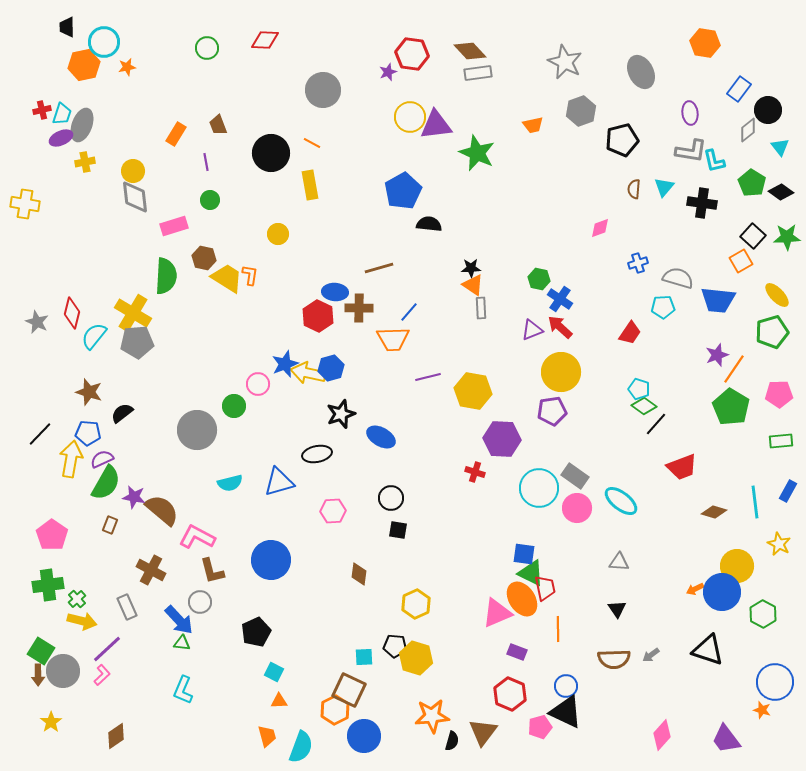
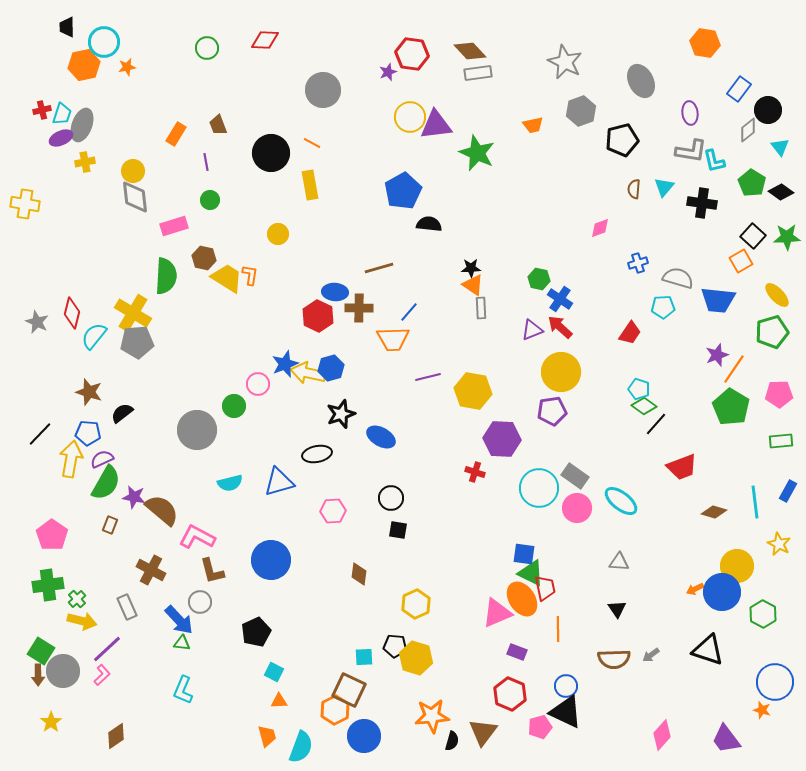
gray ellipse at (641, 72): moved 9 px down
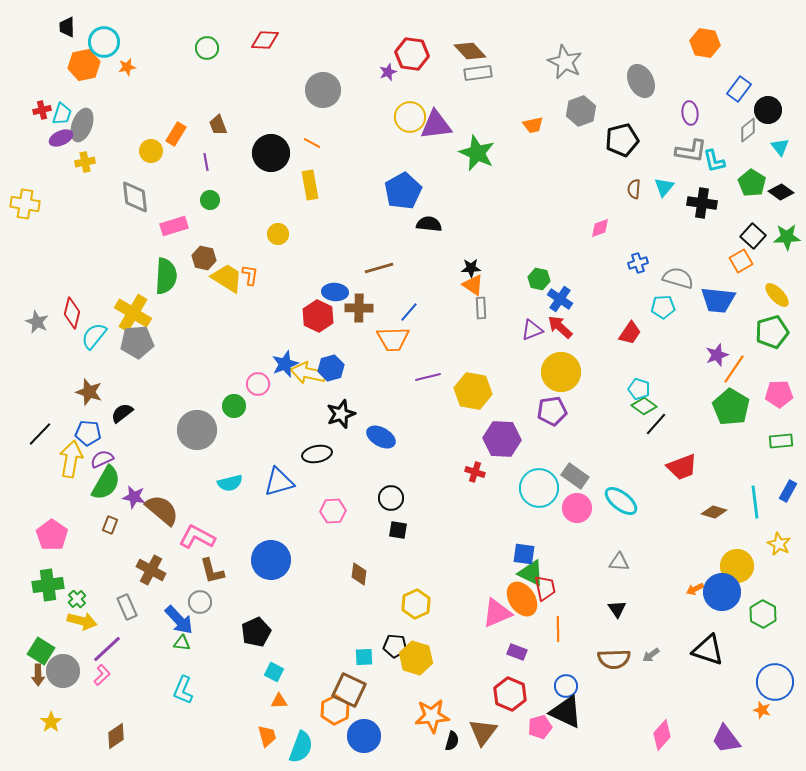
yellow circle at (133, 171): moved 18 px right, 20 px up
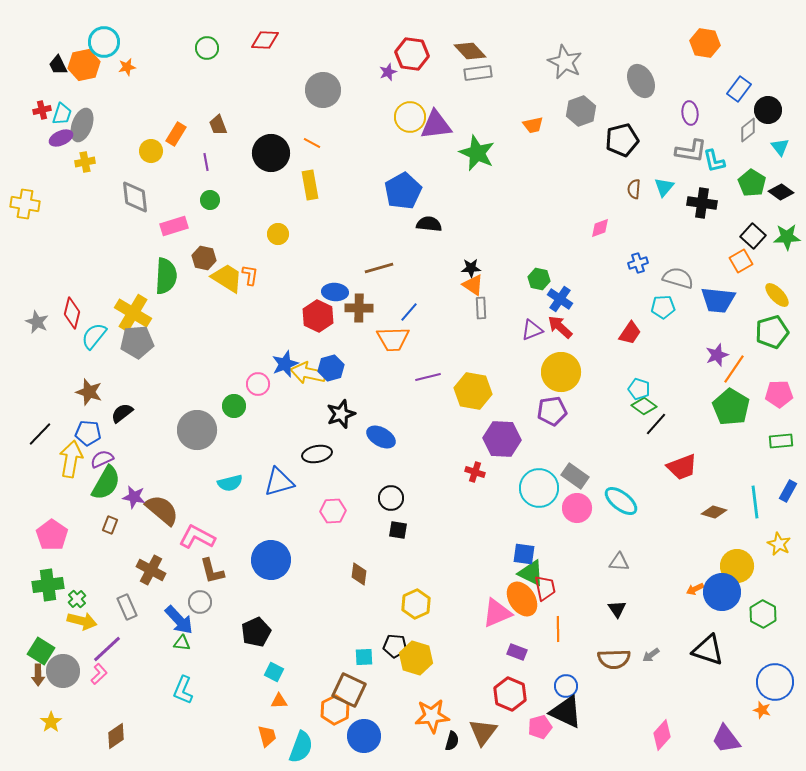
black trapezoid at (67, 27): moved 9 px left, 38 px down; rotated 25 degrees counterclockwise
pink L-shape at (102, 675): moved 3 px left, 1 px up
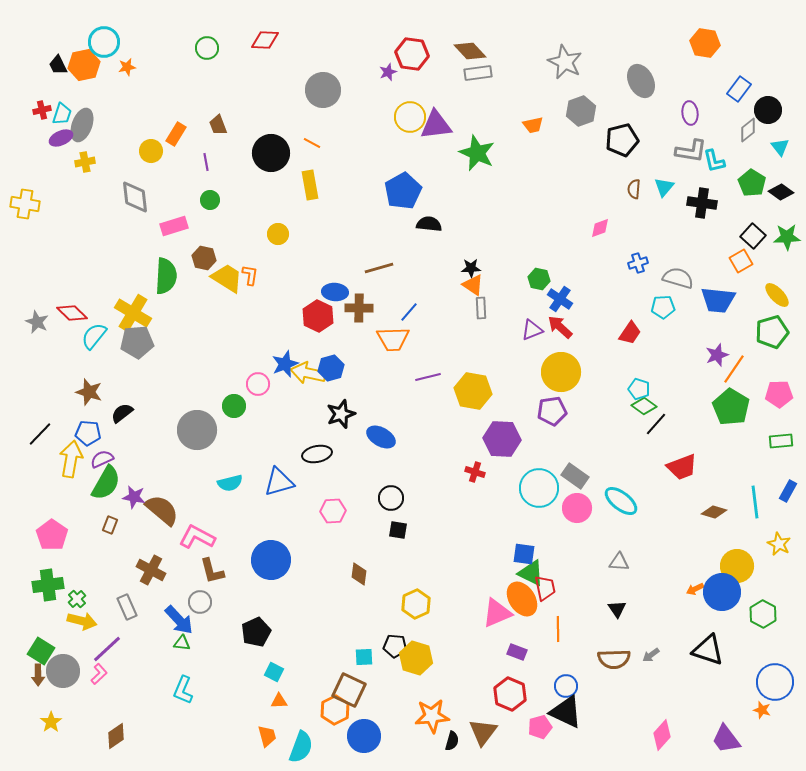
red diamond at (72, 313): rotated 60 degrees counterclockwise
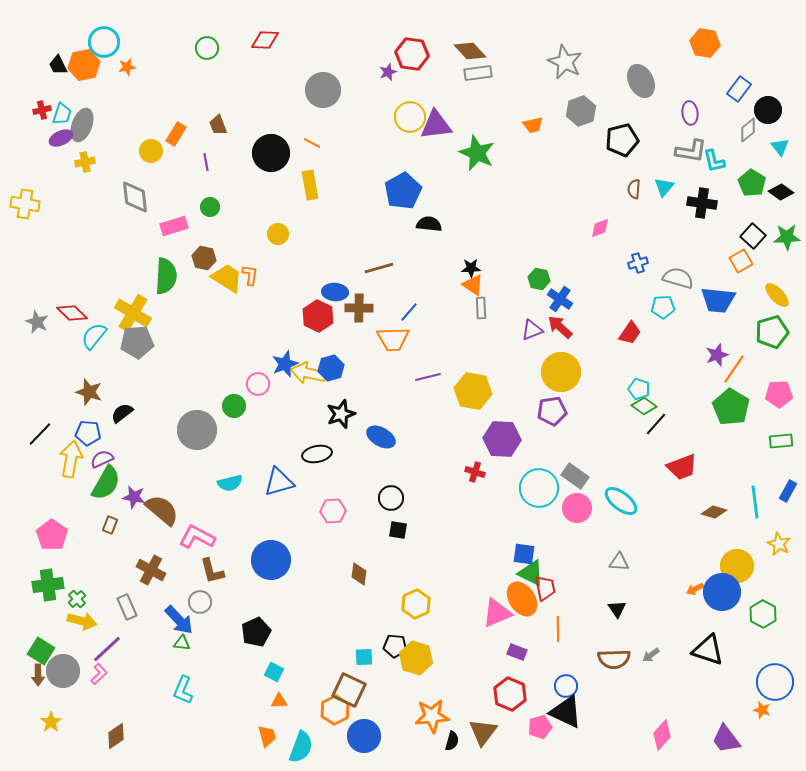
green circle at (210, 200): moved 7 px down
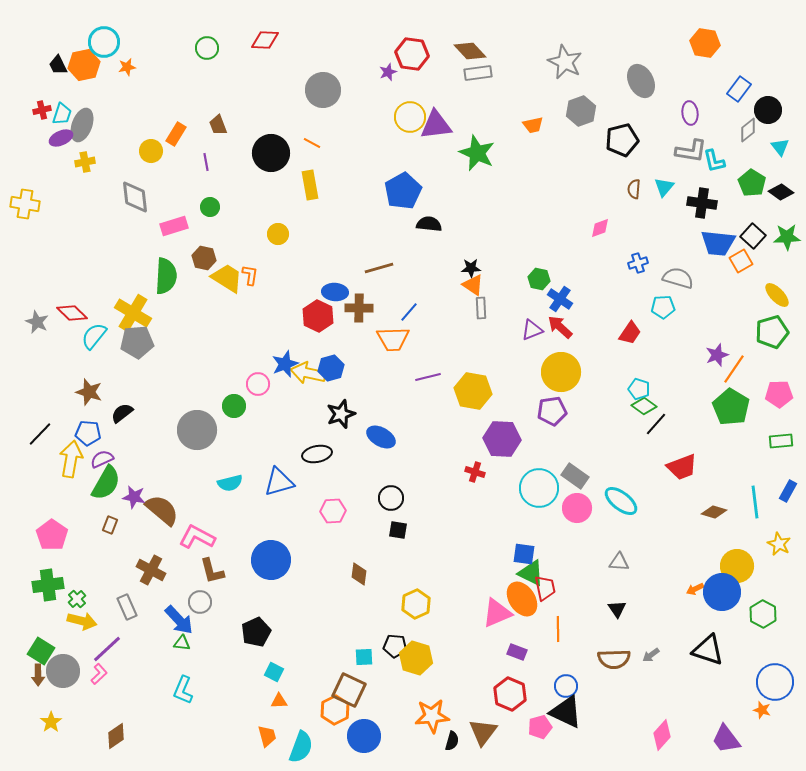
blue trapezoid at (718, 300): moved 57 px up
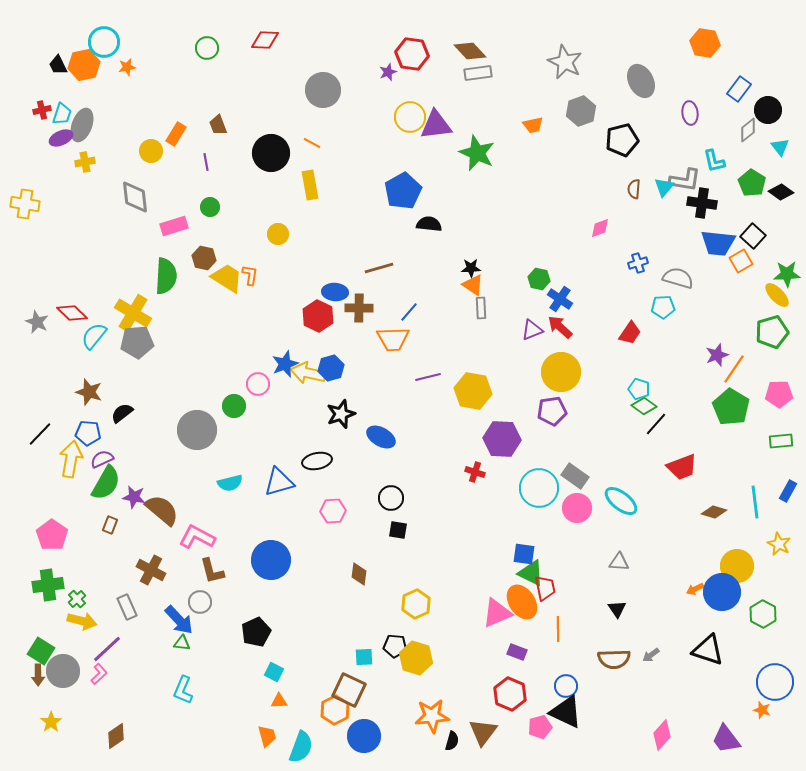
gray L-shape at (691, 151): moved 6 px left, 29 px down
green star at (787, 237): moved 37 px down
black ellipse at (317, 454): moved 7 px down
orange ellipse at (522, 599): moved 3 px down
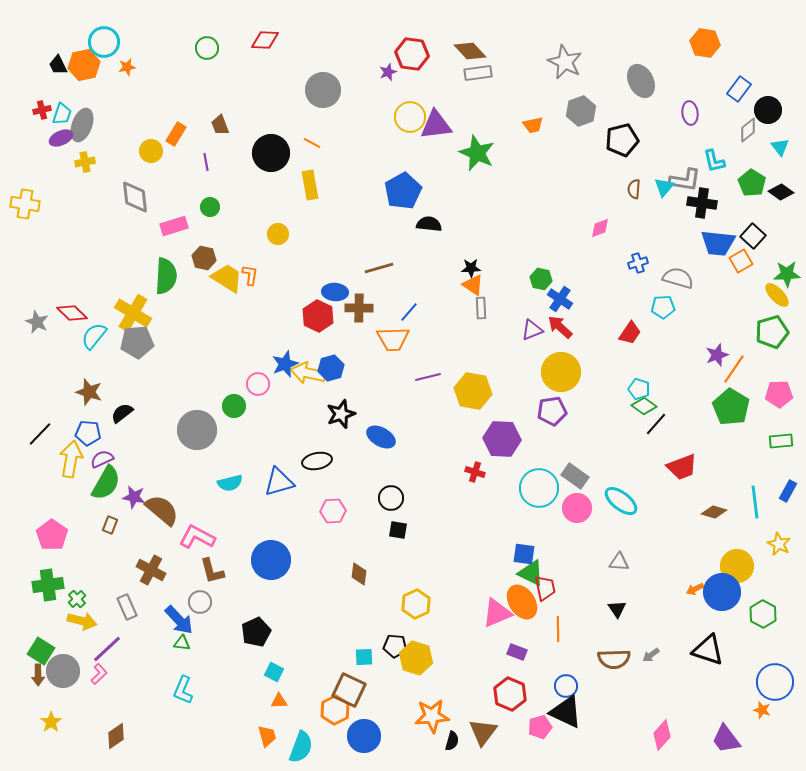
brown trapezoid at (218, 125): moved 2 px right
green hexagon at (539, 279): moved 2 px right
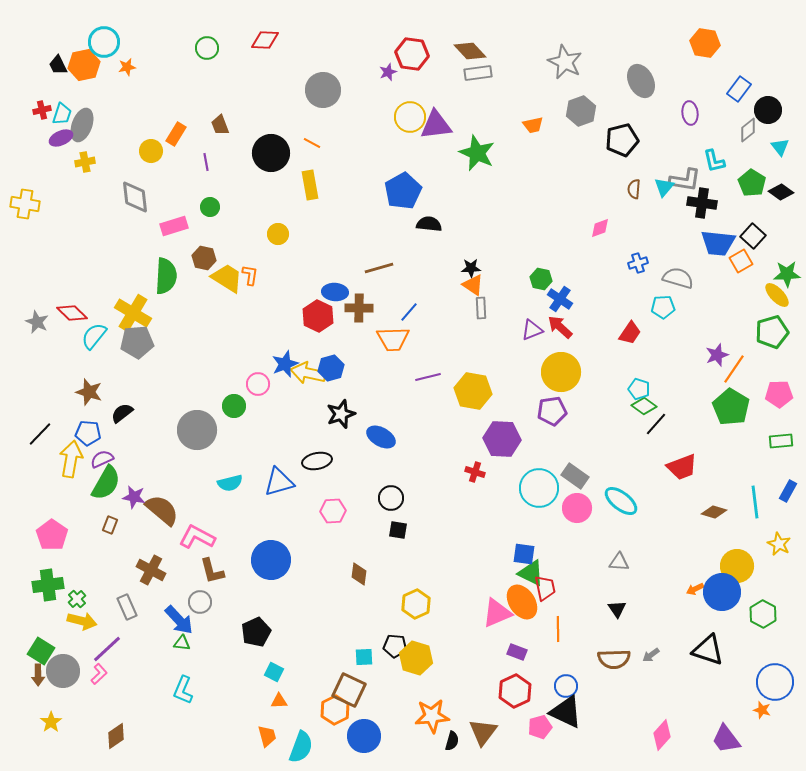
red hexagon at (510, 694): moved 5 px right, 3 px up; rotated 12 degrees clockwise
